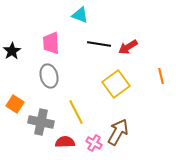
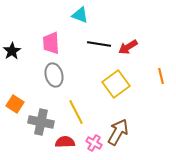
gray ellipse: moved 5 px right, 1 px up
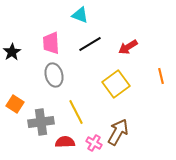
black line: moved 9 px left; rotated 40 degrees counterclockwise
black star: moved 1 px down
gray cross: rotated 20 degrees counterclockwise
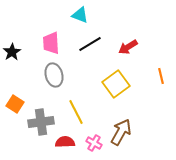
brown arrow: moved 3 px right
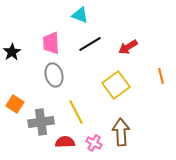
yellow square: moved 1 px down
brown arrow: rotated 32 degrees counterclockwise
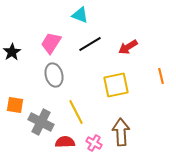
pink trapezoid: rotated 35 degrees clockwise
yellow square: rotated 24 degrees clockwise
orange square: moved 1 px down; rotated 24 degrees counterclockwise
gray cross: rotated 35 degrees clockwise
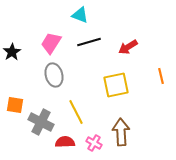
black line: moved 1 px left, 2 px up; rotated 15 degrees clockwise
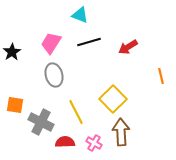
yellow square: moved 3 px left, 14 px down; rotated 32 degrees counterclockwise
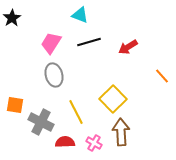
black star: moved 34 px up
orange line: moved 1 px right; rotated 28 degrees counterclockwise
